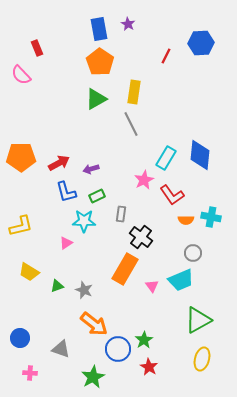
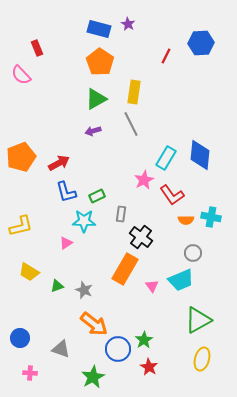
blue rectangle at (99, 29): rotated 65 degrees counterclockwise
orange pentagon at (21, 157): rotated 20 degrees counterclockwise
purple arrow at (91, 169): moved 2 px right, 38 px up
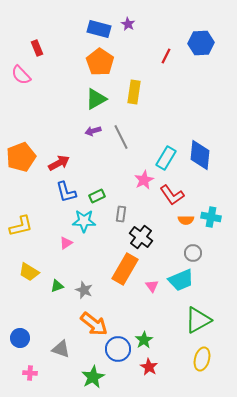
gray line at (131, 124): moved 10 px left, 13 px down
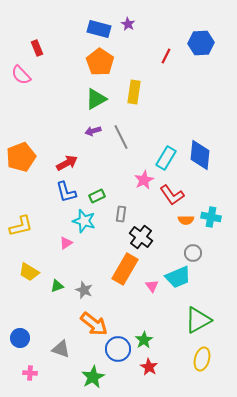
red arrow at (59, 163): moved 8 px right
cyan star at (84, 221): rotated 15 degrees clockwise
cyan trapezoid at (181, 280): moved 3 px left, 3 px up
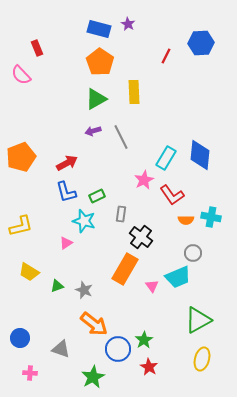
yellow rectangle at (134, 92): rotated 10 degrees counterclockwise
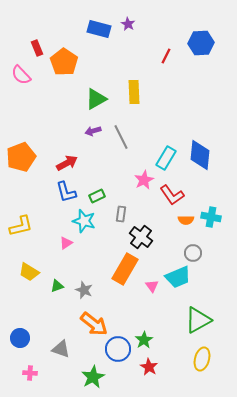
orange pentagon at (100, 62): moved 36 px left
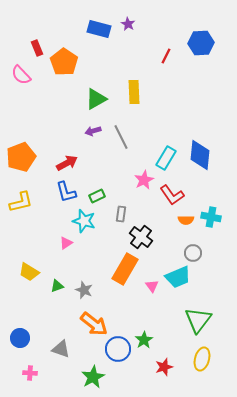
yellow L-shape at (21, 226): moved 24 px up
green triangle at (198, 320): rotated 24 degrees counterclockwise
red star at (149, 367): moved 15 px right; rotated 24 degrees clockwise
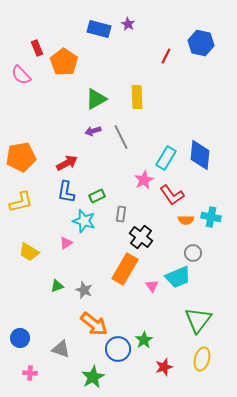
blue hexagon at (201, 43): rotated 15 degrees clockwise
yellow rectangle at (134, 92): moved 3 px right, 5 px down
orange pentagon at (21, 157): rotated 12 degrees clockwise
blue L-shape at (66, 192): rotated 25 degrees clockwise
yellow trapezoid at (29, 272): moved 20 px up
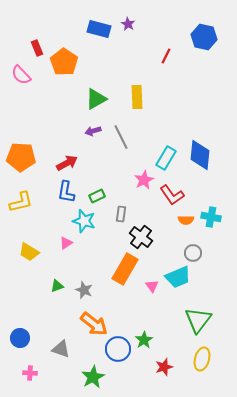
blue hexagon at (201, 43): moved 3 px right, 6 px up
orange pentagon at (21, 157): rotated 12 degrees clockwise
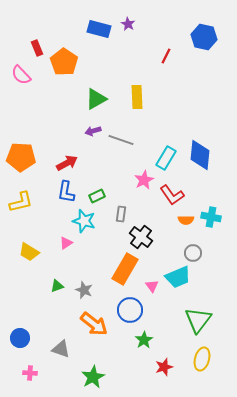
gray line at (121, 137): moved 3 px down; rotated 45 degrees counterclockwise
blue circle at (118, 349): moved 12 px right, 39 px up
